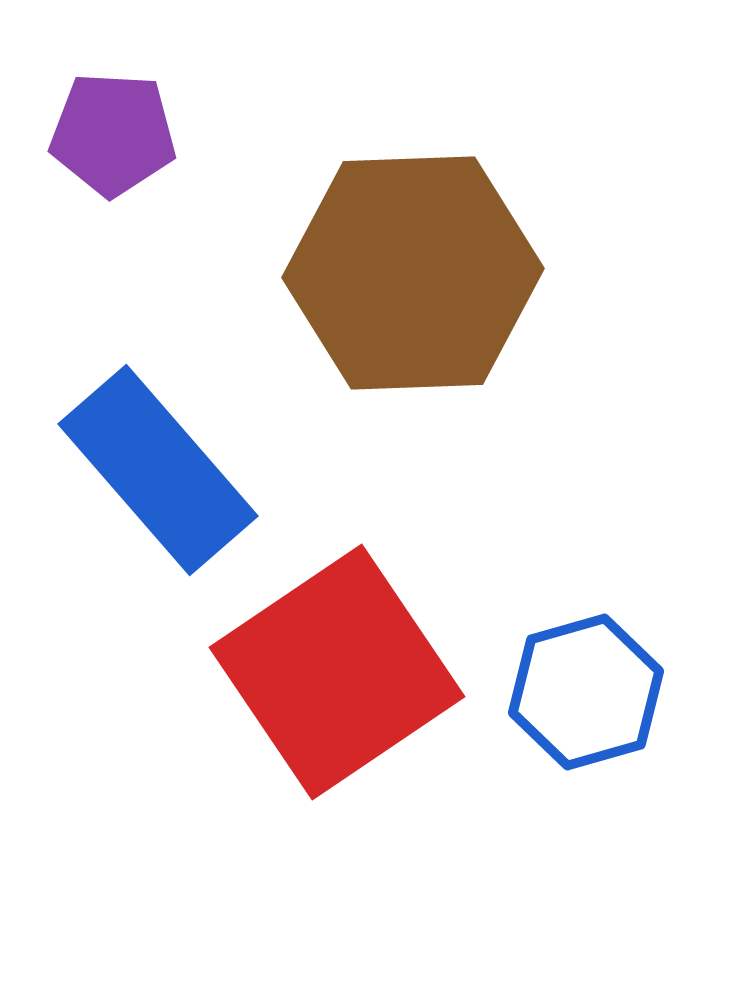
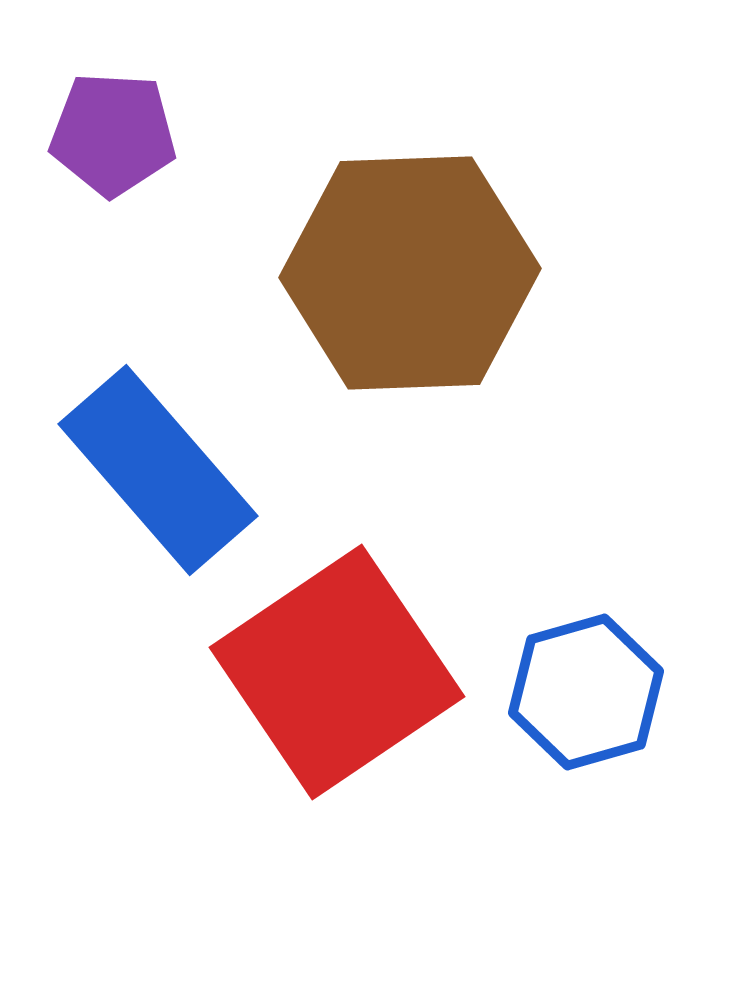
brown hexagon: moved 3 px left
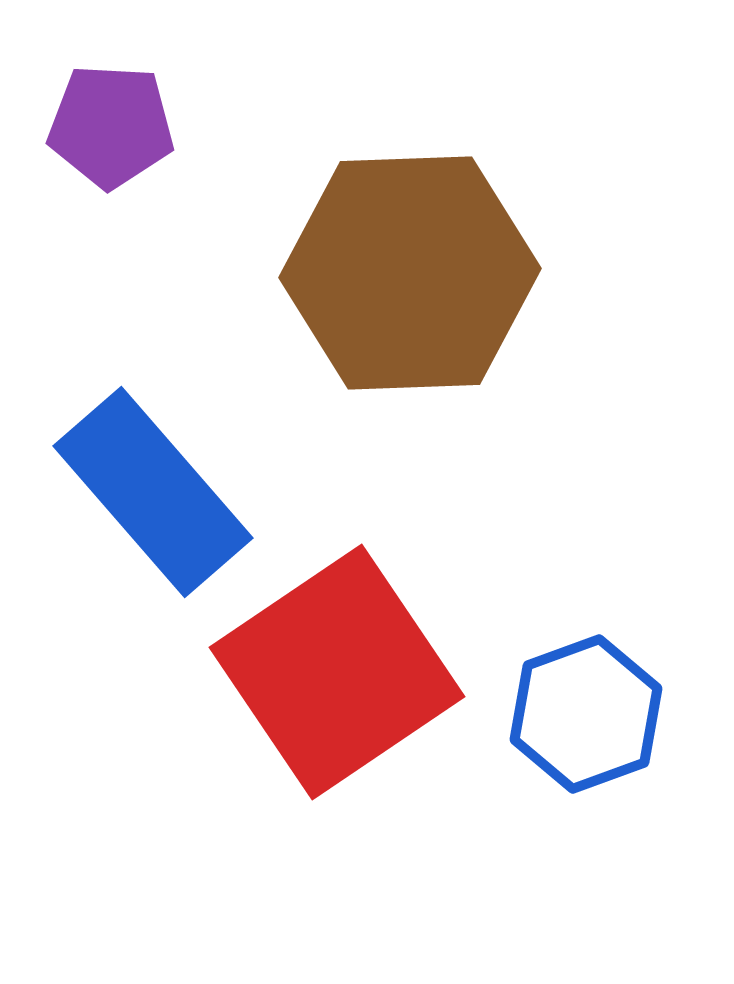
purple pentagon: moved 2 px left, 8 px up
blue rectangle: moved 5 px left, 22 px down
blue hexagon: moved 22 px down; rotated 4 degrees counterclockwise
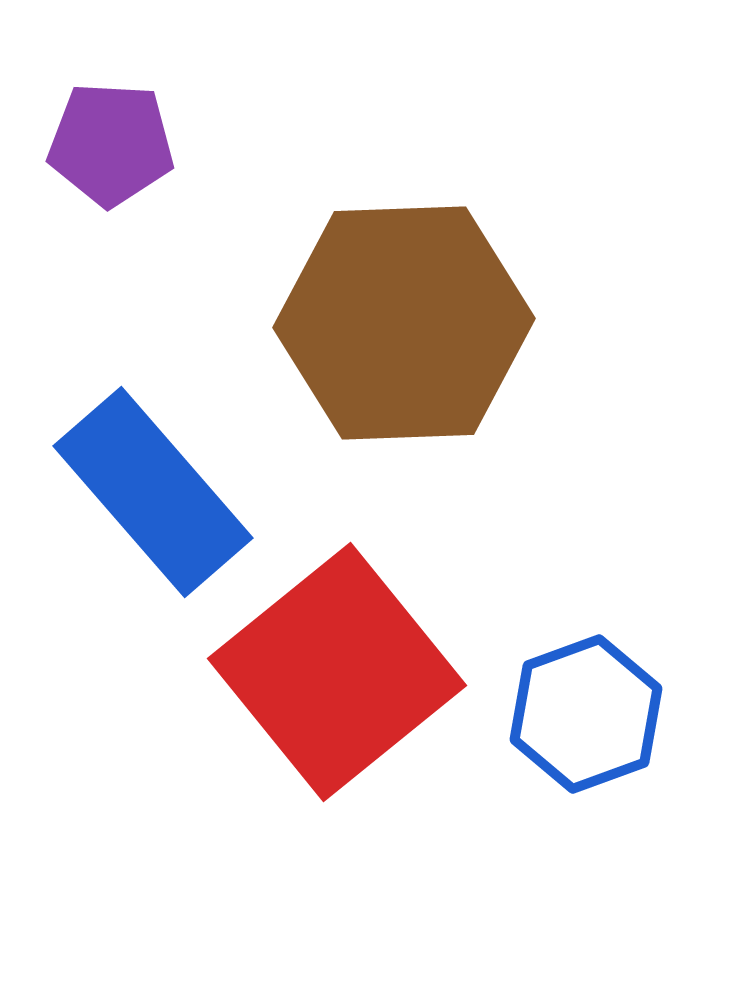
purple pentagon: moved 18 px down
brown hexagon: moved 6 px left, 50 px down
red square: rotated 5 degrees counterclockwise
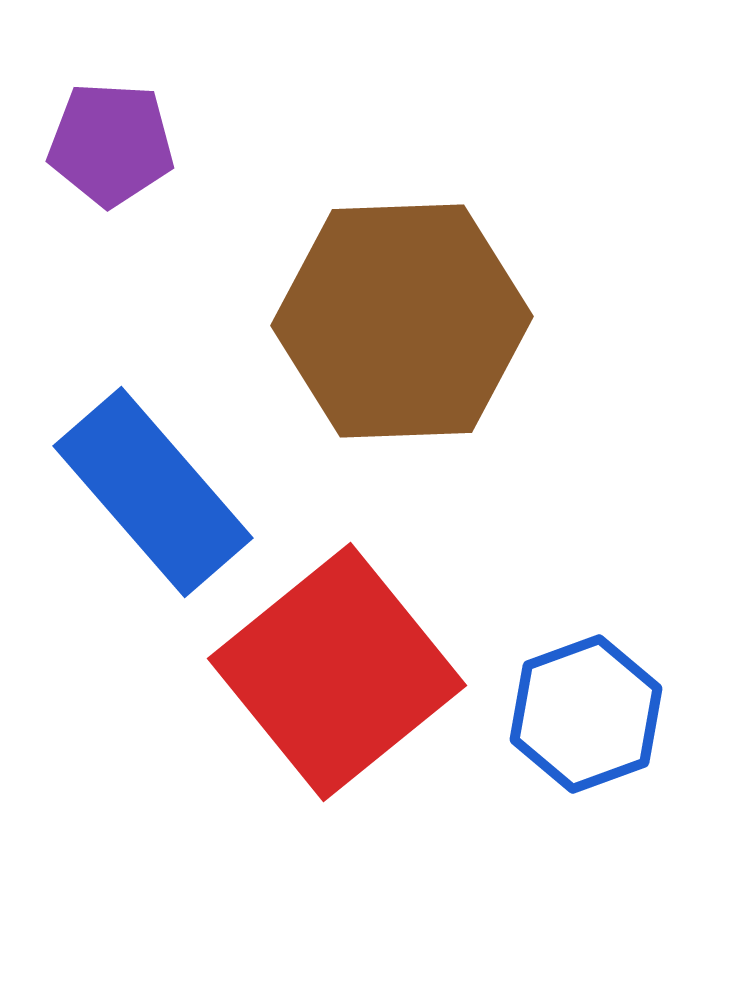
brown hexagon: moved 2 px left, 2 px up
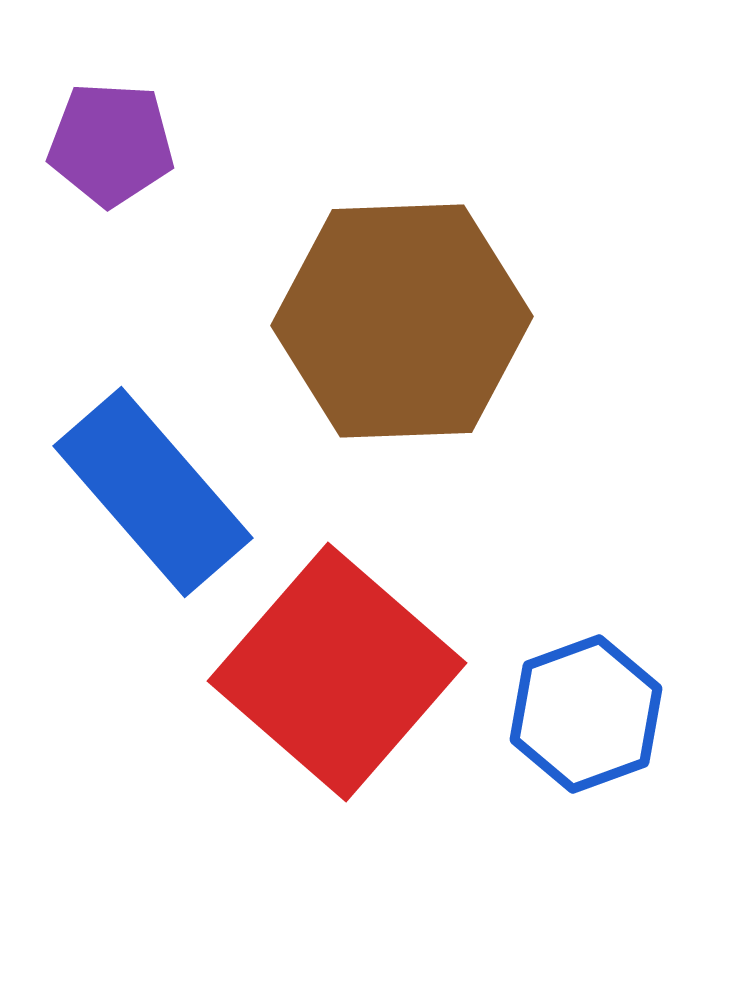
red square: rotated 10 degrees counterclockwise
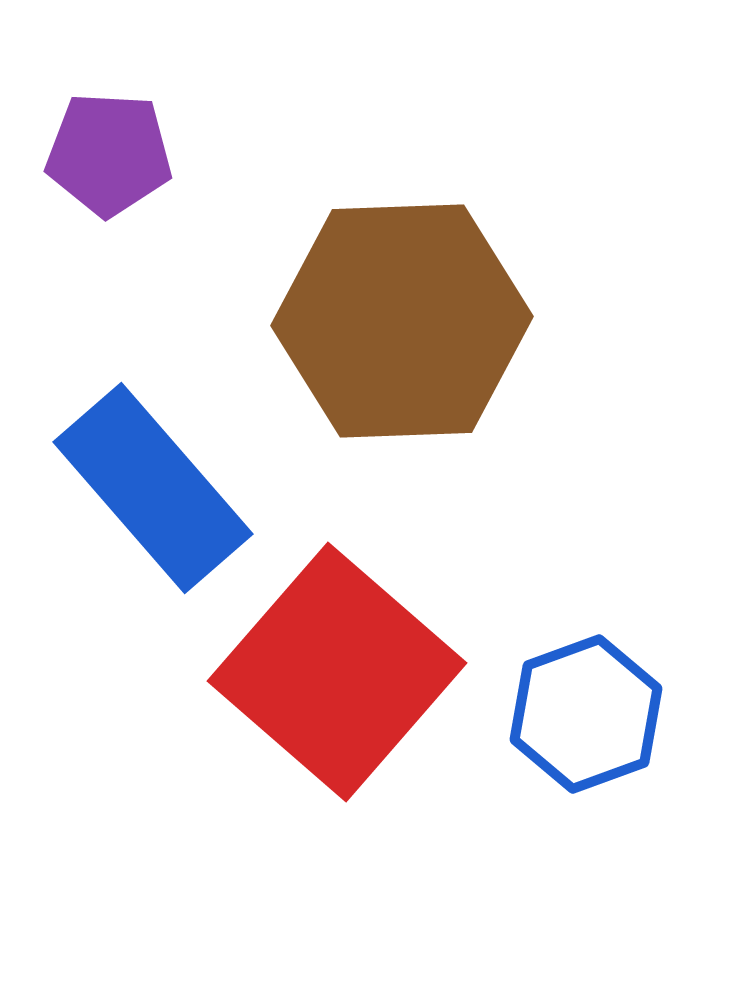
purple pentagon: moved 2 px left, 10 px down
blue rectangle: moved 4 px up
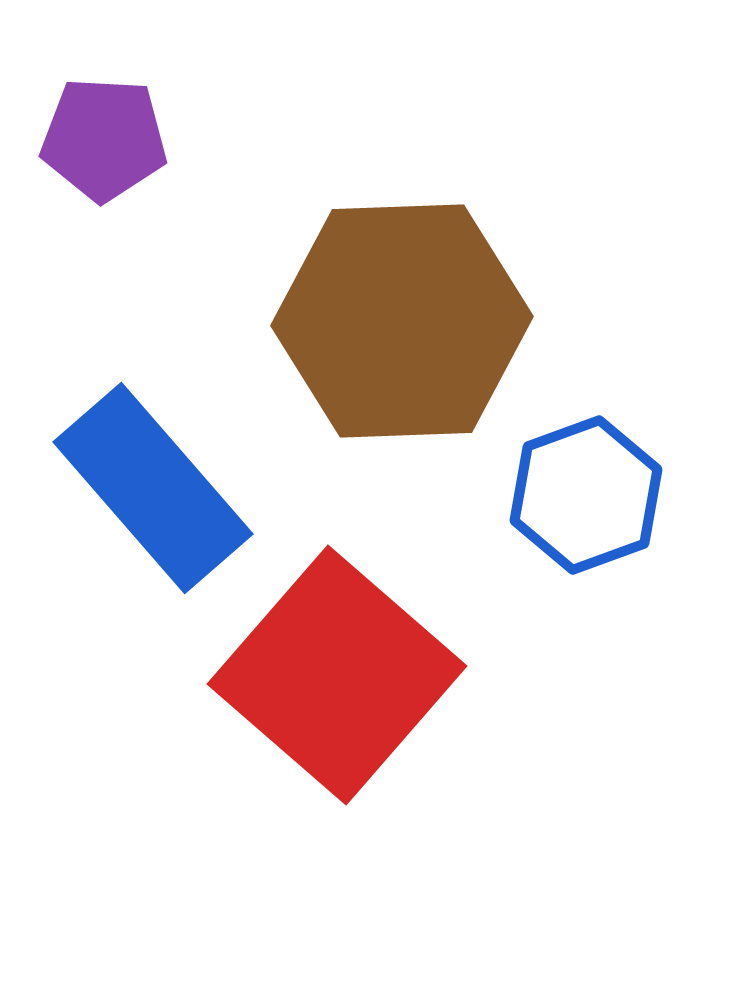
purple pentagon: moved 5 px left, 15 px up
red square: moved 3 px down
blue hexagon: moved 219 px up
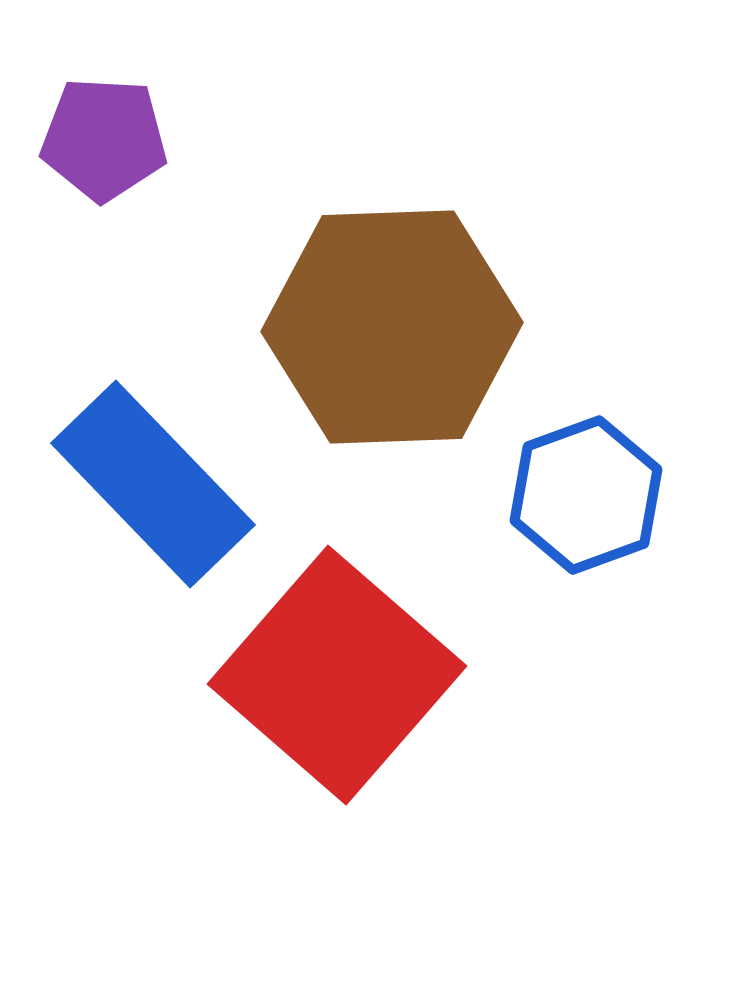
brown hexagon: moved 10 px left, 6 px down
blue rectangle: moved 4 px up; rotated 3 degrees counterclockwise
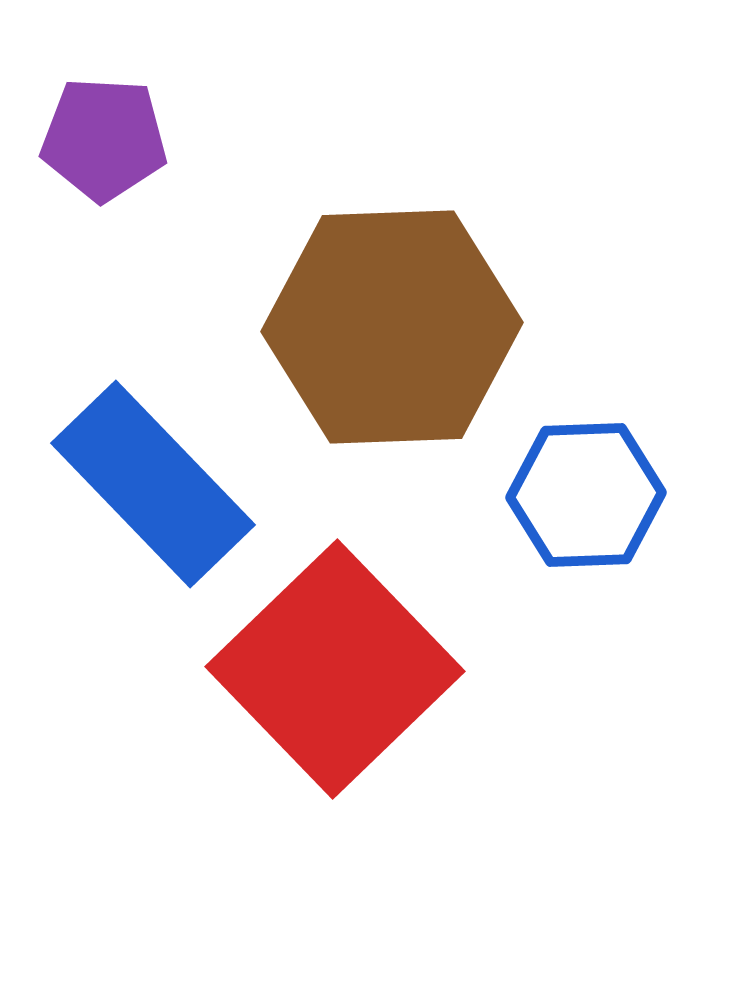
blue hexagon: rotated 18 degrees clockwise
red square: moved 2 px left, 6 px up; rotated 5 degrees clockwise
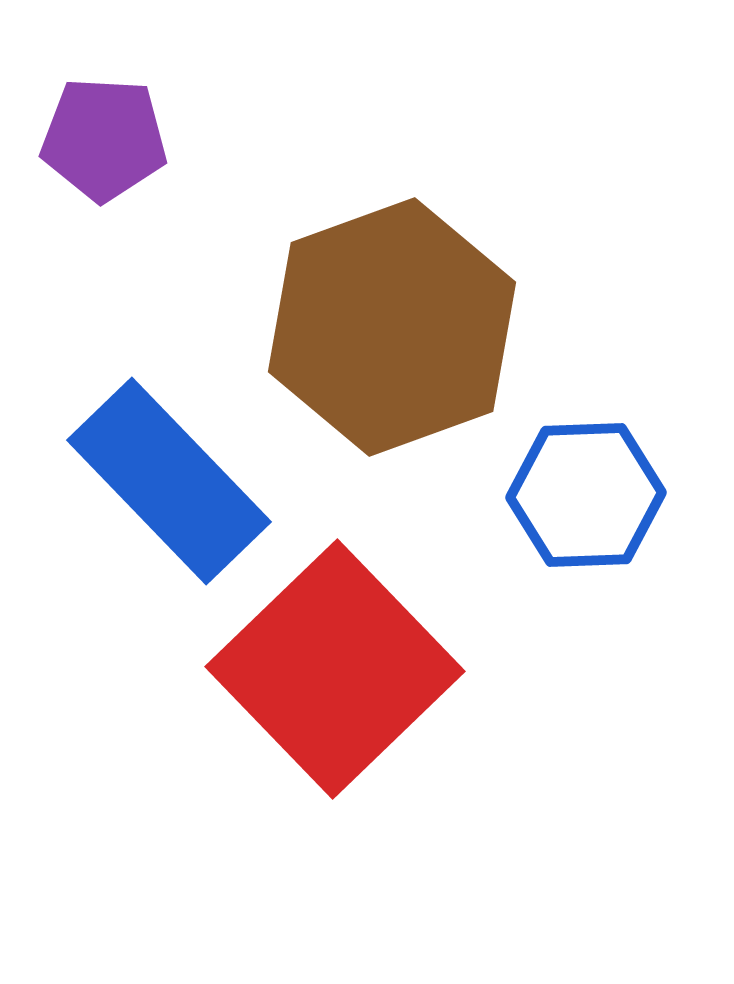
brown hexagon: rotated 18 degrees counterclockwise
blue rectangle: moved 16 px right, 3 px up
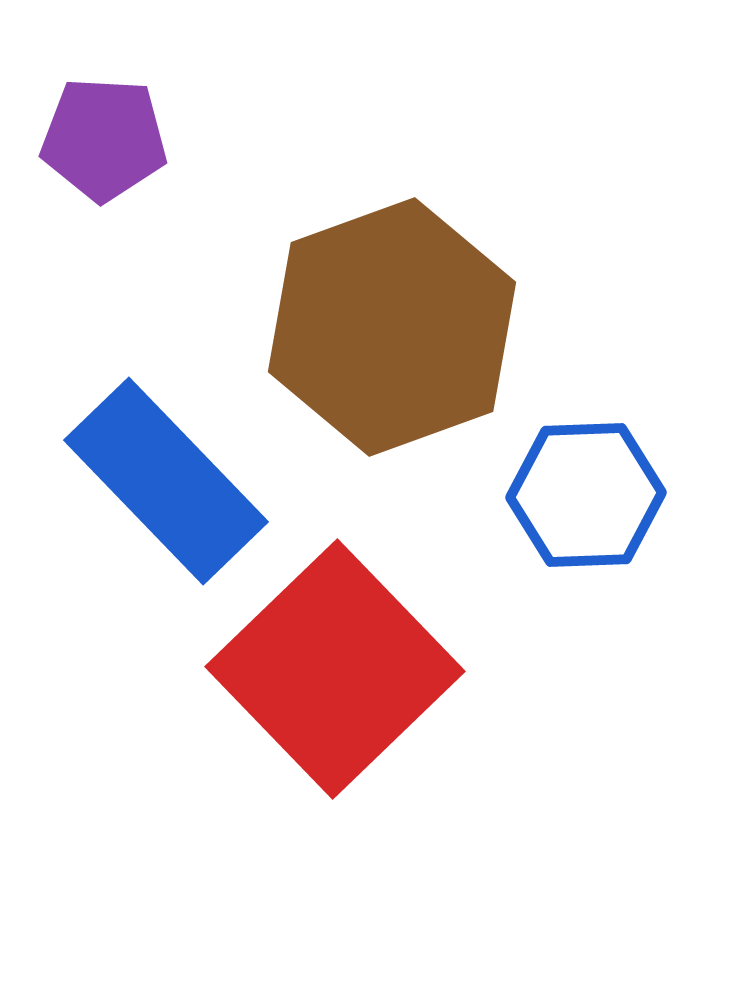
blue rectangle: moved 3 px left
